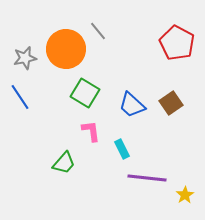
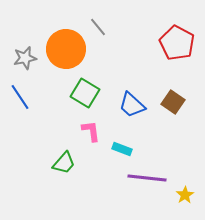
gray line: moved 4 px up
brown square: moved 2 px right, 1 px up; rotated 20 degrees counterclockwise
cyan rectangle: rotated 42 degrees counterclockwise
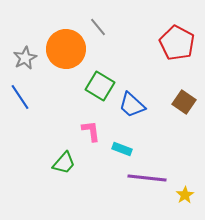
gray star: rotated 15 degrees counterclockwise
green square: moved 15 px right, 7 px up
brown square: moved 11 px right
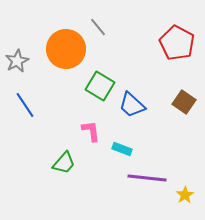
gray star: moved 8 px left, 3 px down
blue line: moved 5 px right, 8 px down
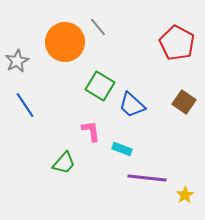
orange circle: moved 1 px left, 7 px up
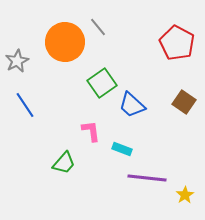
green square: moved 2 px right, 3 px up; rotated 24 degrees clockwise
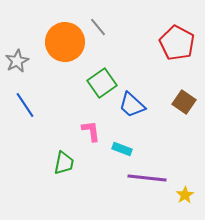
green trapezoid: rotated 30 degrees counterclockwise
